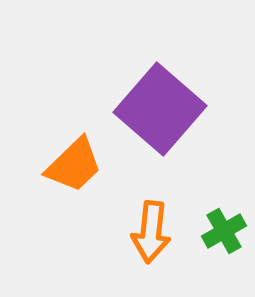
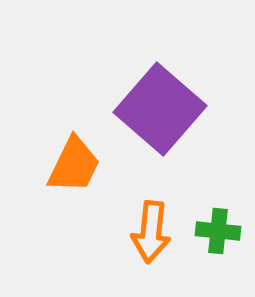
orange trapezoid: rotated 20 degrees counterclockwise
green cross: moved 6 px left; rotated 36 degrees clockwise
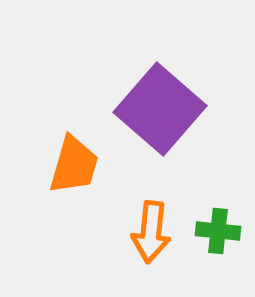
orange trapezoid: rotated 10 degrees counterclockwise
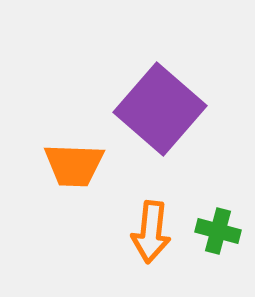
orange trapezoid: rotated 76 degrees clockwise
green cross: rotated 9 degrees clockwise
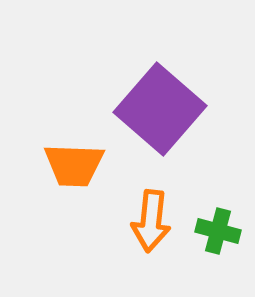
orange arrow: moved 11 px up
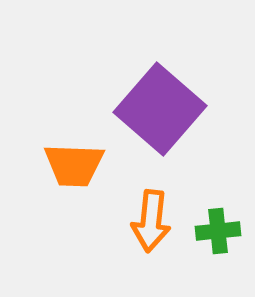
green cross: rotated 21 degrees counterclockwise
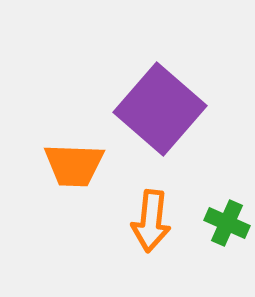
green cross: moved 9 px right, 8 px up; rotated 30 degrees clockwise
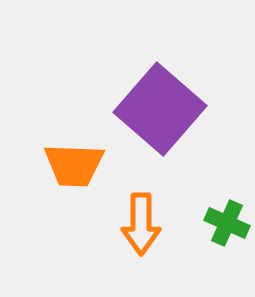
orange arrow: moved 10 px left, 3 px down; rotated 6 degrees counterclockwise
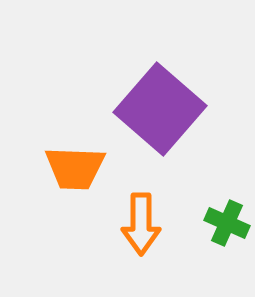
orange trapezoid: moved 1 px right, 3 px down
